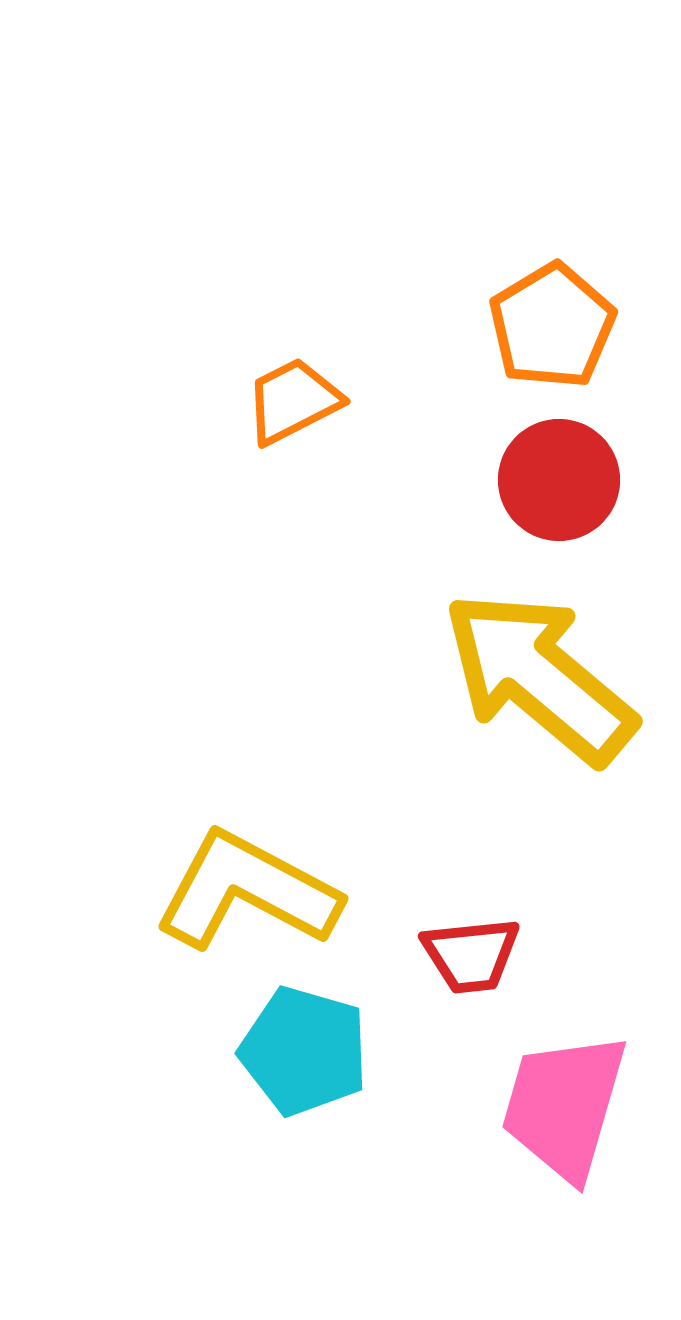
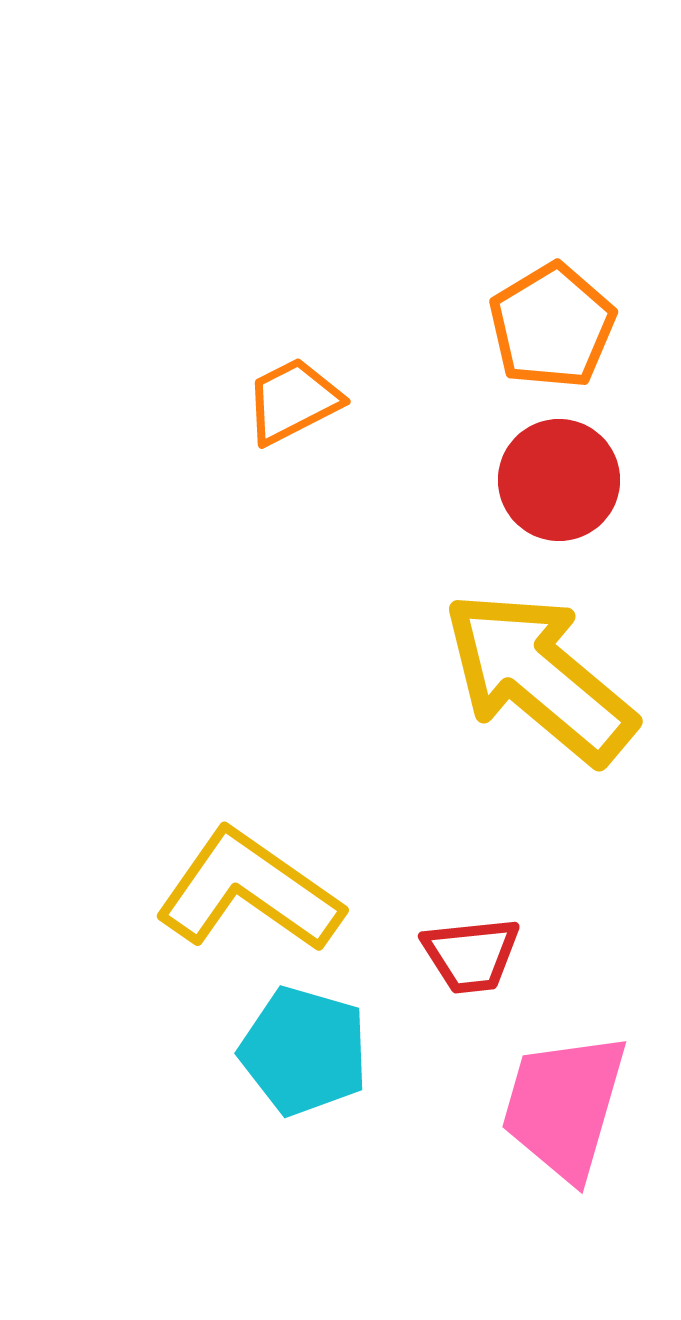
yellow L-shape: moved 2 px right; rotated 7 degrees clockwise
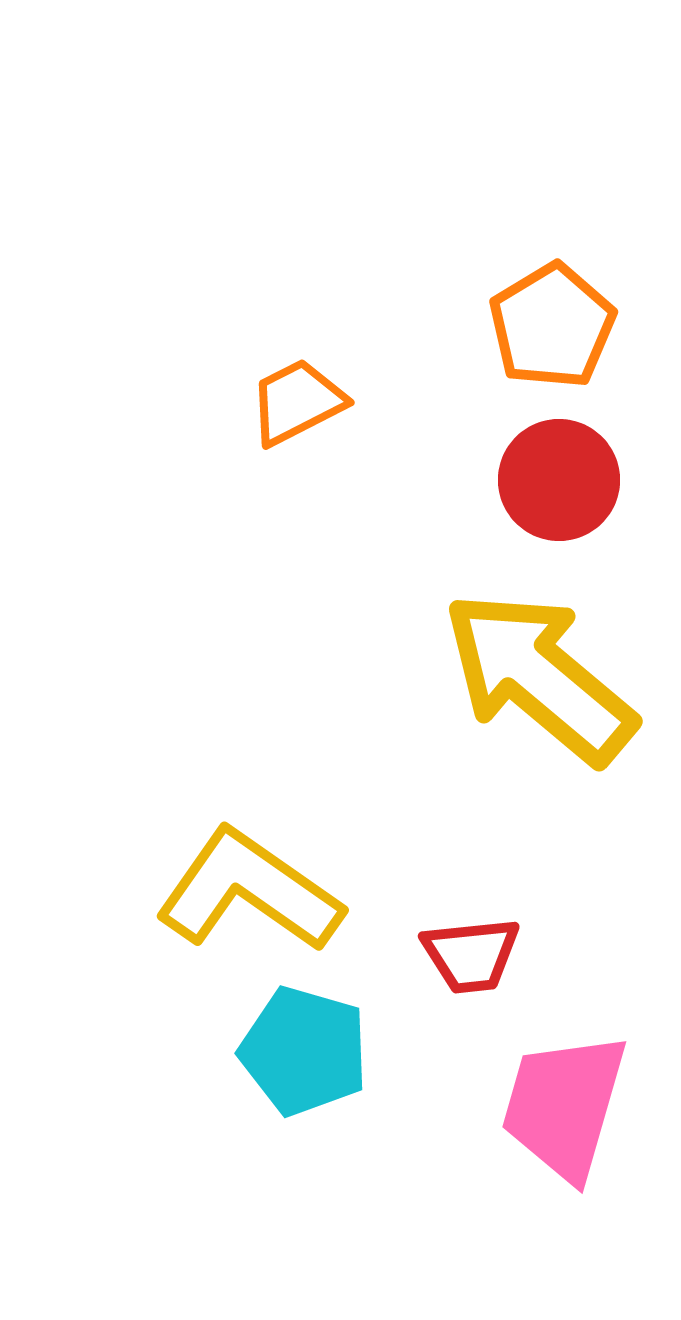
orange trapezoid: moved 4 px right, 1 px down
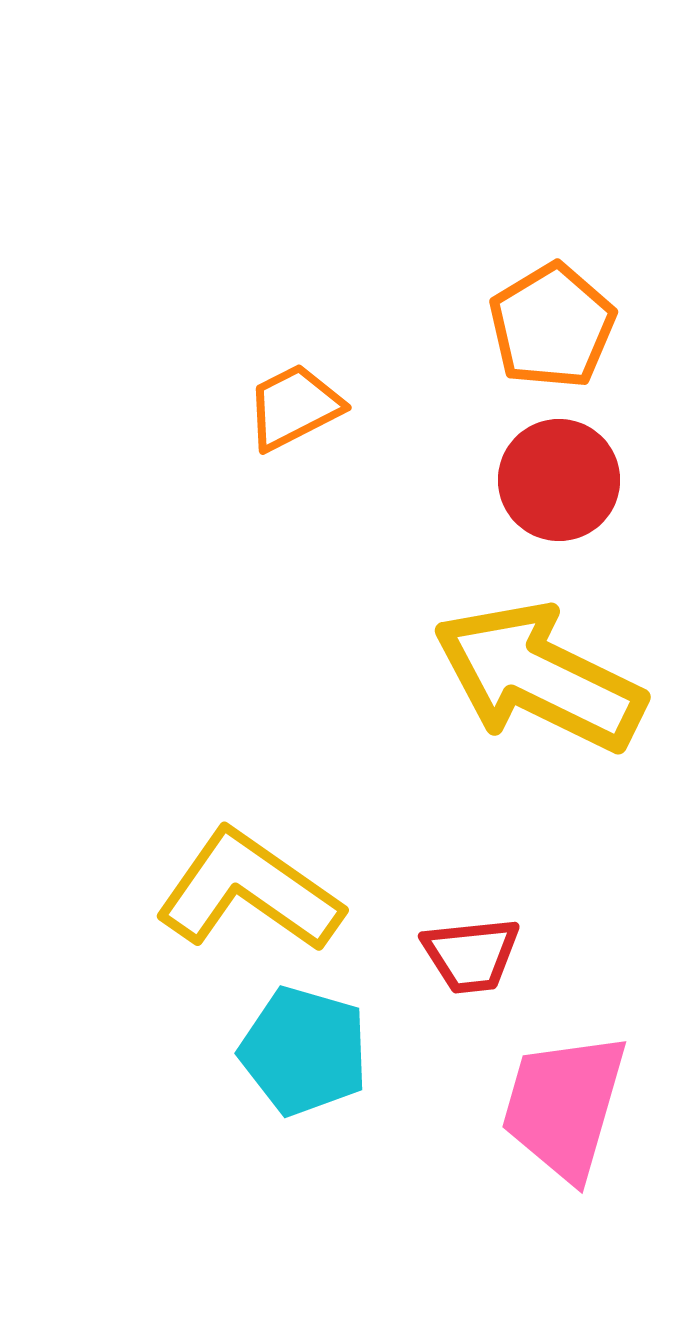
orange trapezoid: moved 3 px left, 5 px down
yellow arrow: rotated 14 degrees counterclockwise
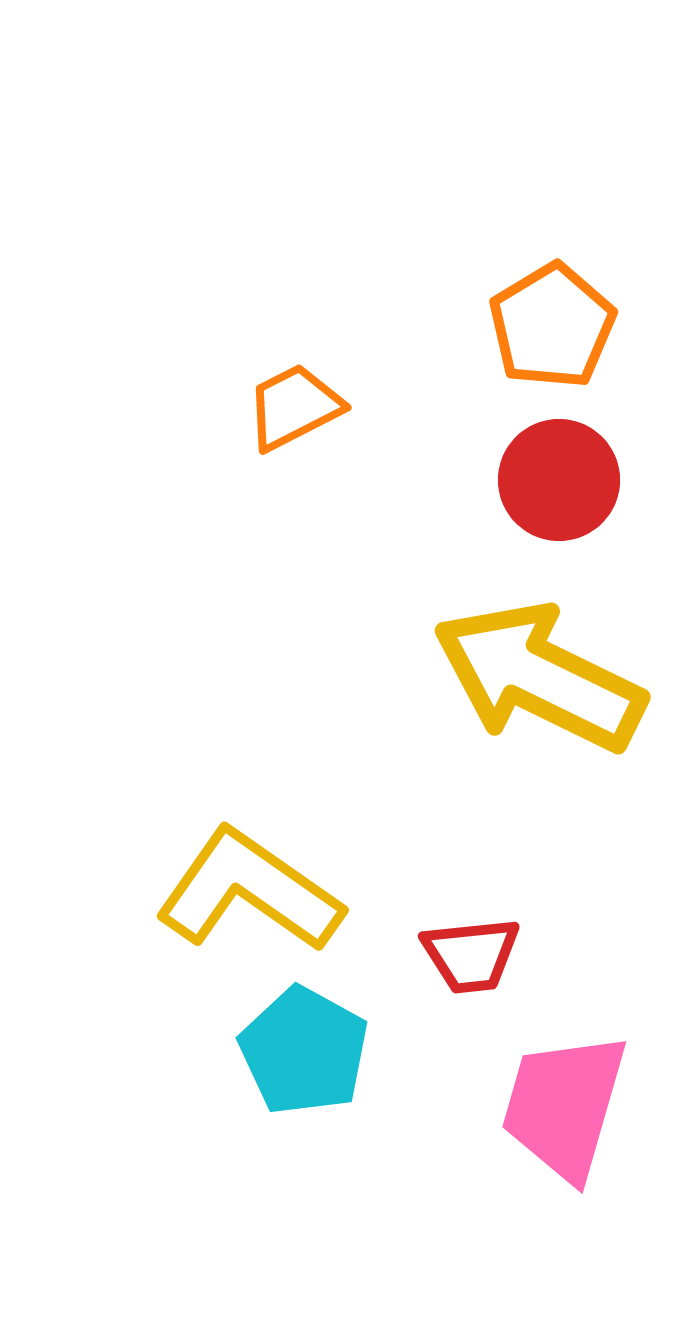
cyan pentagon: rotated 13 degrees clockwise
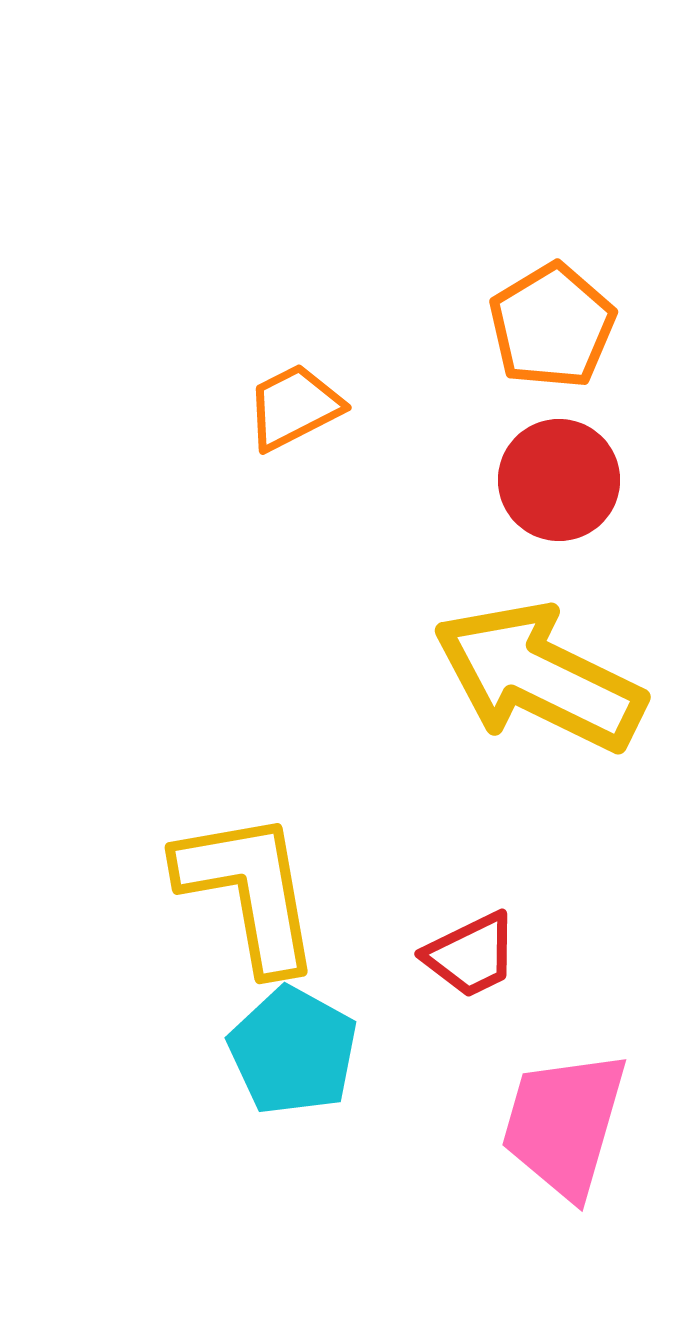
yellow L-shape: rotated 45 degrees clockwise
red trapezoid: rotated 20 degrees counterclockwise
cyan pentagon: moved 11 px left
pink trapezoid: moved 18 px down
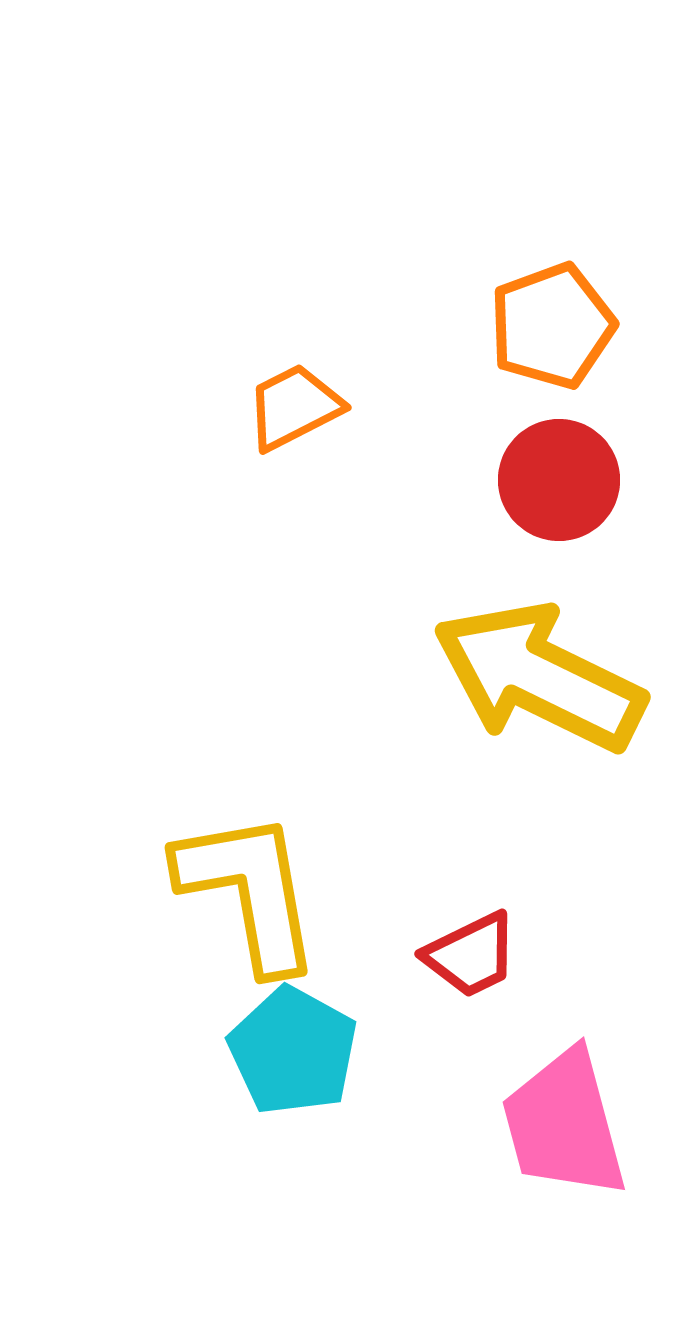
orange pentagon: rotated 11 degrees clockwise
pink trapezoid: rotated 31 degrees counterclockwise
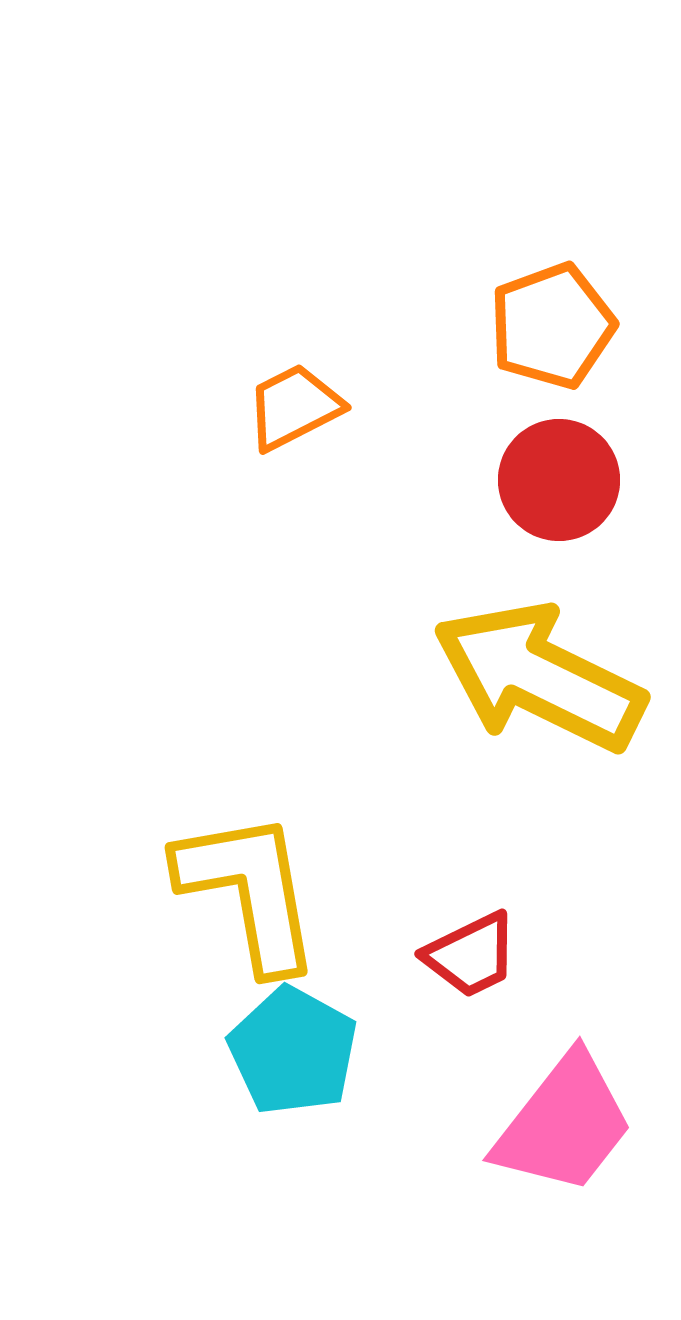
pink trapezoid: rotated 127 degrees counterclockwise
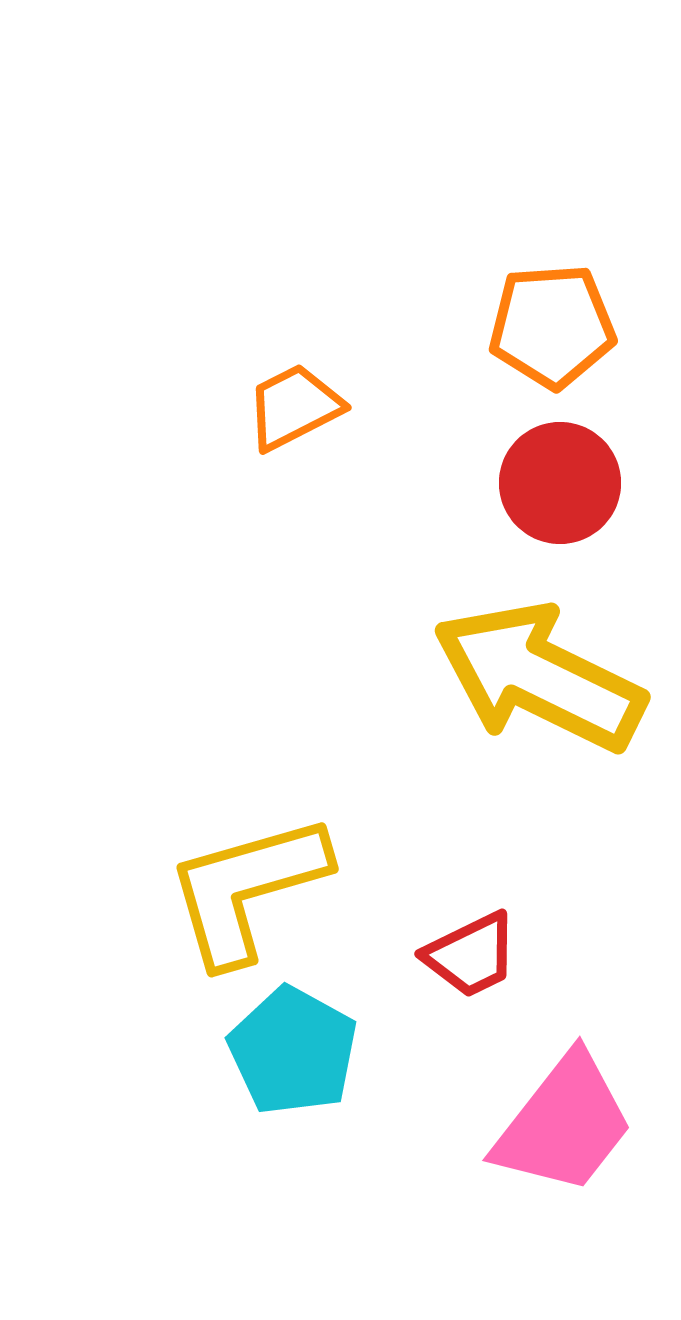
orange pentagon: rotated 16 degrees clockwise
red circle: moved 1 px right, 3 px down
yellow L-shape: moved 2 px left, 2 px up; rotated 96 degrees counterclockwise
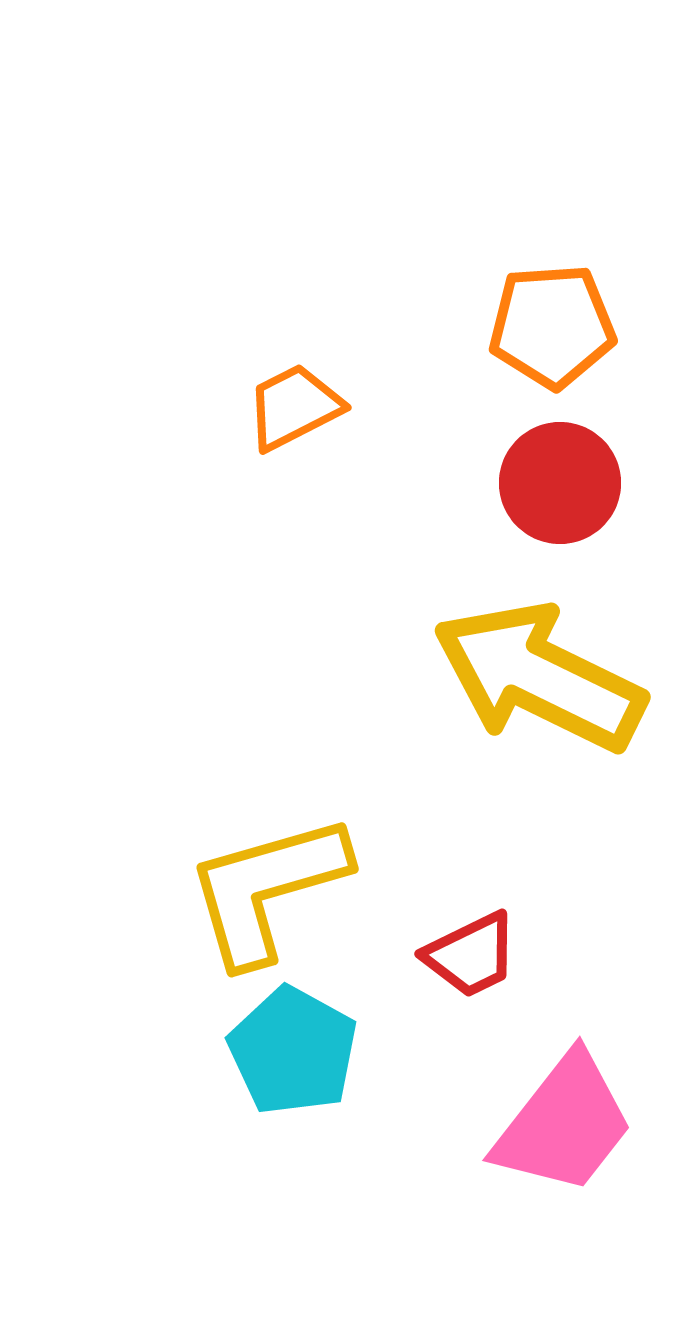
yellow L-shape: moved 20 px right
